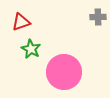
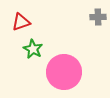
green star: moved 2 px right
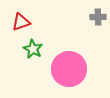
pink circle: moved 5 px right, 3 px up
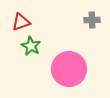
gray cross: moved 6 px left, 3 px down
green star: moved 2 px left, 3 px up
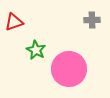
red triangle: moved 7 px left
green star: moved 5 px right, 4 px down
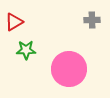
red triangle: rotated 12 degrees counterclockwise
green star: moved 10 px left; rotated 30 degrees counterclockwise
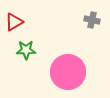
gray cross: rotated 14 degrees clockwise
pink circle: moved 1 px left, 3 px down
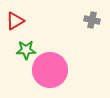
red triangle: moved 1 px right, 1 px up
pink circle: moved 18 px left, 2 px up
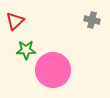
red triangle: rotated 12 degrees counterclockwise
pink circle: moved 3 px right
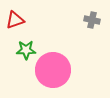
red triangle: moved 1 px up; rotated 24 degrees clockwise
